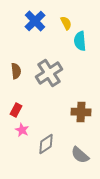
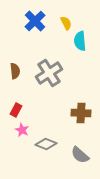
brown semicircle: moved 1 px left
brown cross: moved 1 px down
gray diamond: rotated 55 degrees clockwise
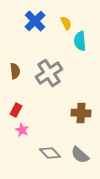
gray diamond: moved 4 px right, 9 px down; rotated 25 degrees clockwise
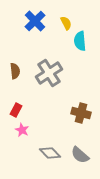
brown cross: rotated 12 degrees clockwise
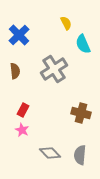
blue cross: moved 16 px left, 14 px down
cyan semicircle: moved 3 px right, 3 px down; rotated 18 degrees counterclockwise
gray cross: moved 5 px right, 4 px up
red rectangle: moved 7 px right
gray semicircle: rotated 54 degrees clockwise
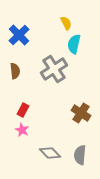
cyan semicircle: moved 9 px left; rotated 36 degrees clockwise
brown cross: rotated 18 degrees clockwise
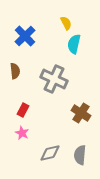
blue cross: moved 6 px right, 1 px down
gray cross: moved 10 px down; rotated 32 degrees counterclockwise
pink star: moved 3 px down
gray diamond: rotated 60 degrees counterclockwise
